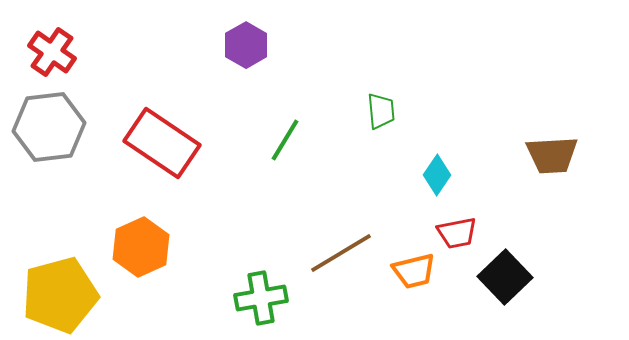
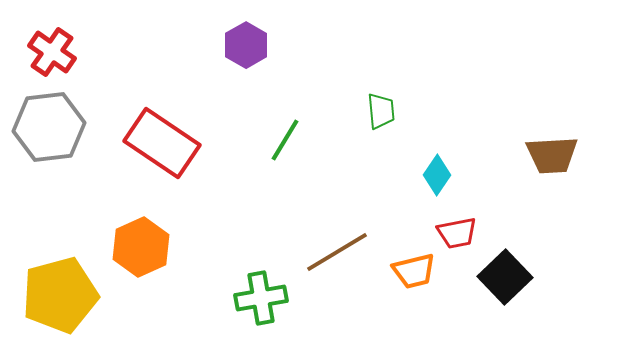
brown line: moved 4 px left, 1 px up
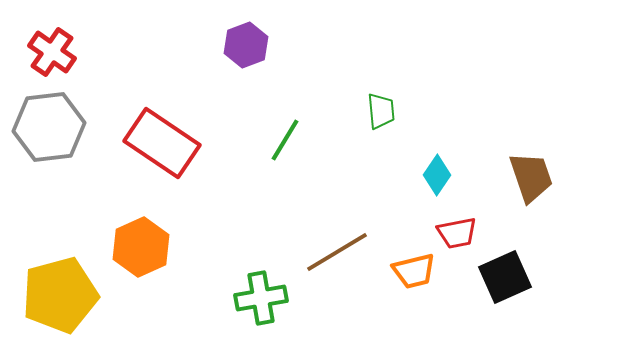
purple hexagon: rotated 9 degrees clockwise
brown trapezoid: moved 21 px left, 22 px down; rotated 106 degrees counterclockwise
black square: rotated 20 degrees clockwise
